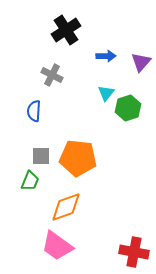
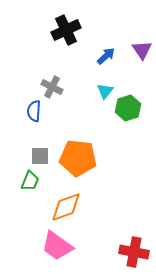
black cross: rotated 8 degrees clockwise
blue arrow: rotated 42 degrees counterclockwise
purple triangle: moved 1 px right, 12 px up; rotated 15 degrees counterclockwise
gray cross: moved 12 px down
cyan triangle: moved 1 px left, 2 px up
gray square: moved 1 px left
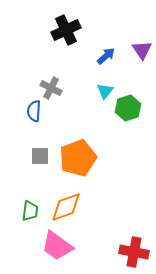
gray cross: moved 1 px left, 1 px down
orange pentagon: rotated 27 degrees counterclockwise
green trapezoid: moved 30 px down; rotated 15 degrees counterclockwise
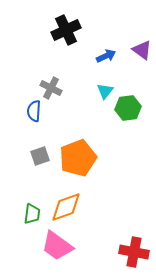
purple triangle: rotated 20 degrees counterclockwise
blue arrow: rotated 18 degrees clockwise
green hexagon: rotated 10 degrees clockwise
gray square: rotated 18 degrees counterclockwise
green trapezoid: moved 2 px right, 3 px down
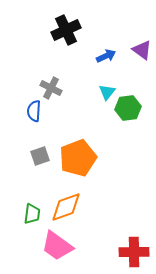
cyan triangle: moved 2 px right, 1 px down
red cross: rotated 12 degrees counterclockwise
